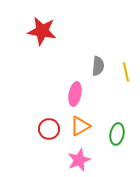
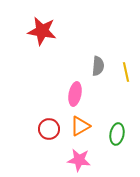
pink star: rotated 30 degrees clockwise
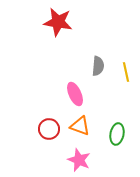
red star: moved 16 px right, 9 px up
pink ellipse: rotated 35 degrees counterclockwise
orange triangle: rotated 50 degrees clockwise
pink star: rotated 15 degrees clockwise
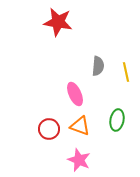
green ellipse: moved 14 px up
